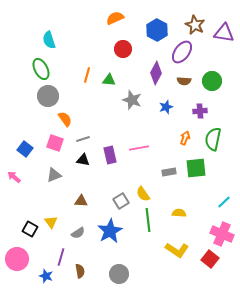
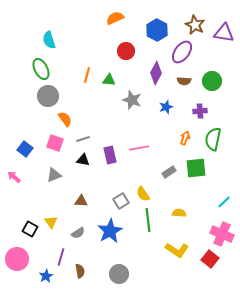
red circle at (123, 49): moved 3 px right, 2 px down
gray rectangle at (169, 172): rotated 24 degrees counterclockwise
blue star at (46, 276): rotated 24 degrees clockwise
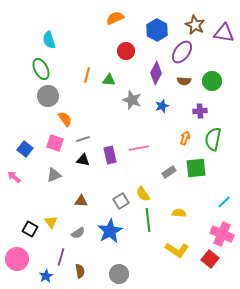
blue star at (166, 107): moved 4 px left, 1 px up
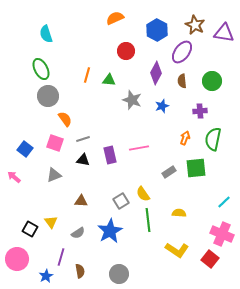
cyan semicircle at (49, 40): moved 3 px left, 6 px up
brown semicircle at (184, 81): moved 2 px left; rotated 80 degrees clockwise
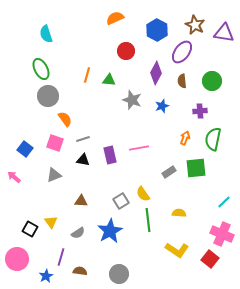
brown semicircle at (80, 271): rotated 72 degrees counterclockwise
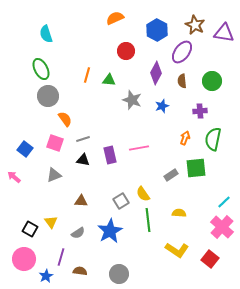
gray rectangle at (169, 172): moved 2 px right, 3 px down
pink cross at (222, 234): moved 7 px up; rotated 20 degrees clockwise
pink circle at (17, 259): moved 7 px right
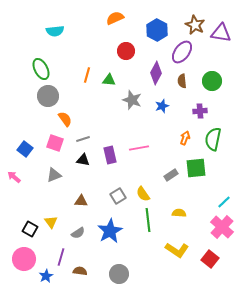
purple triangle at (224, 33): moved 3 px left
cyan semicircle at (46, 34): moved 9 px right, 3 px up; rotated 78 degrees counterclockwise
gray square at (121, 201): moved 3 px left, 5 px up
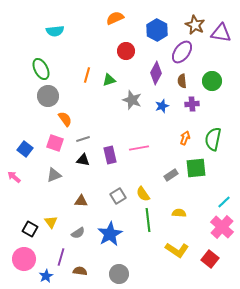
green triangle at (109, 80): rotated 24 degrees counterclockwise
purple cross at (200, 111): moved 8 px left, 7 px up
blue star at (110, 231): moved 3 px down
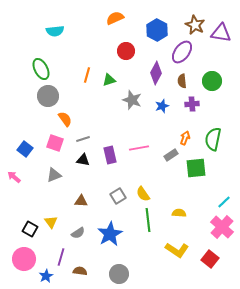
gray rectangle at (171, 175): moved 20 px up
